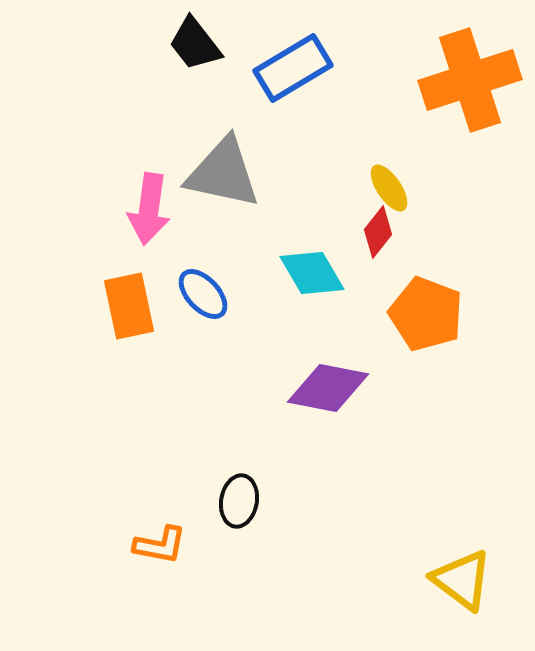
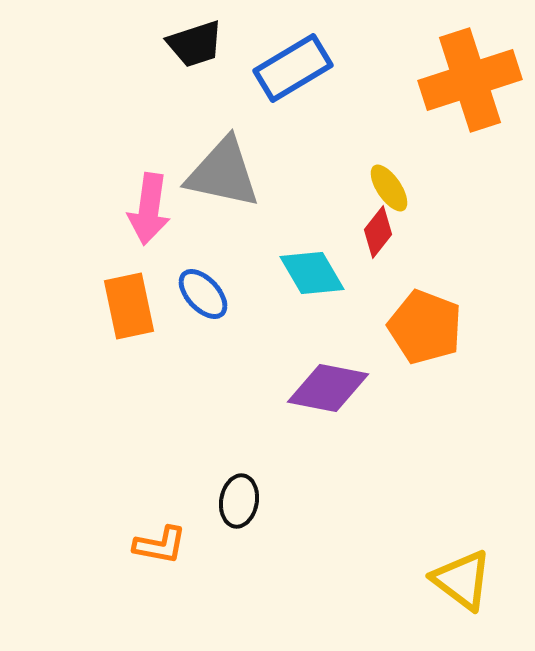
black trapezoid: rotated 70 degrees counterclockwise
orange pentagon: moved 1 px left, 13 px down
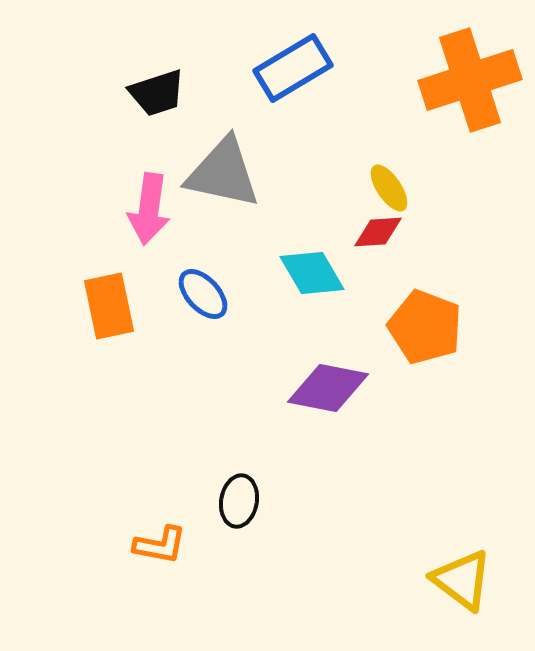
black trapezoid: moved 38 px left, 49 px down
red diamond: rotated 48 degrees clockwise
orange rectangle: moved 20 px left
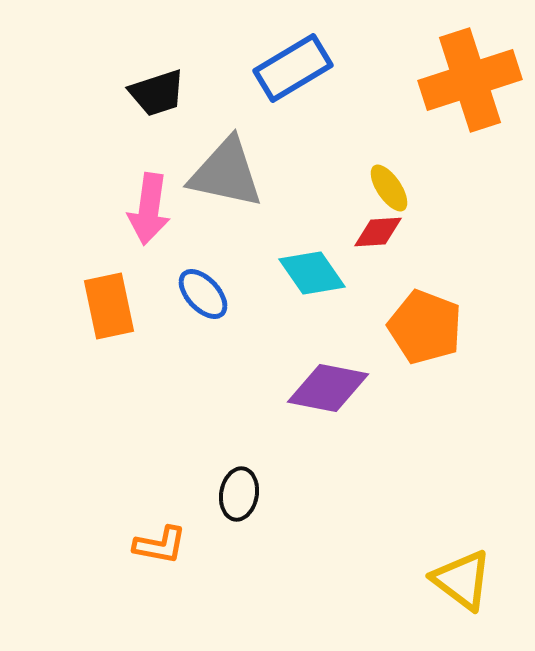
gray triangle: moved 3 px right
cyan diamond: rotated 4 degrees counterclockwise
black ellipse: moved 7 px up
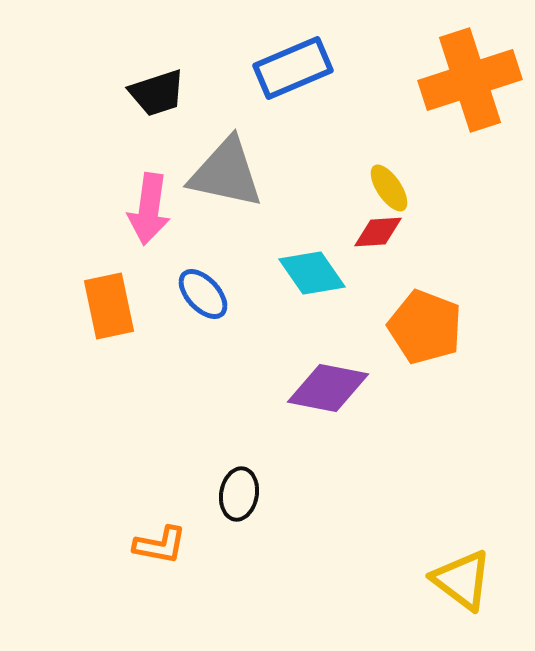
blue rectangle: rotated 8 degrees clockwise
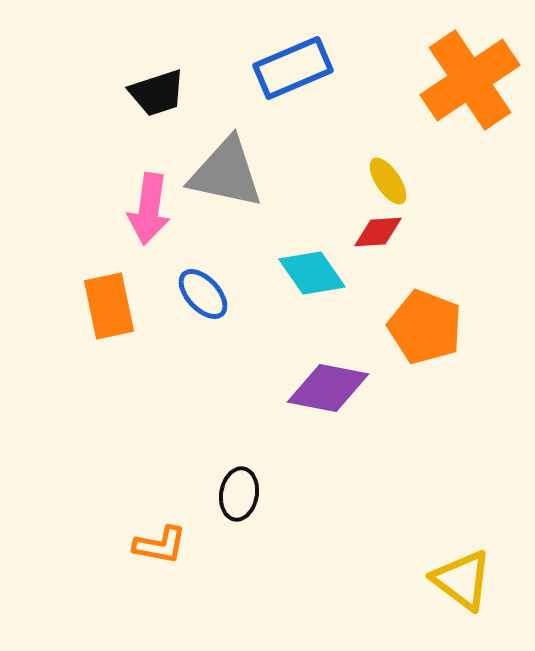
orange cross: rotated 16 degrees counterclockwise
yellow ellipse: moved 1 px left, 7 px up
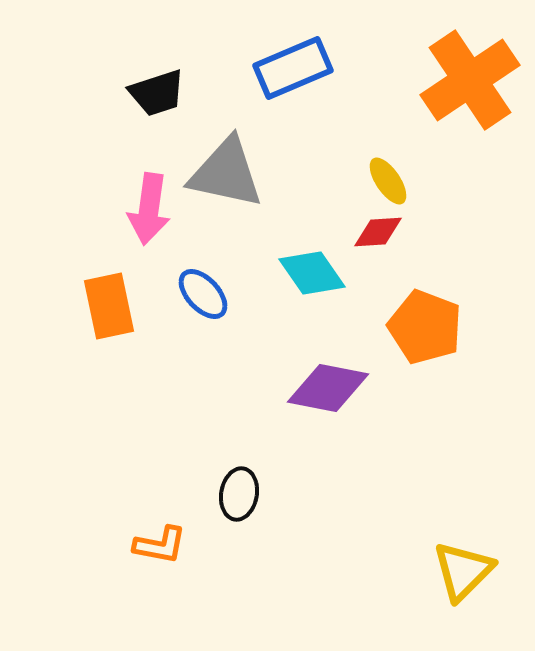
yellow triangle: moved 1 px right, 9 px up; rotated 38 degrees clockwise
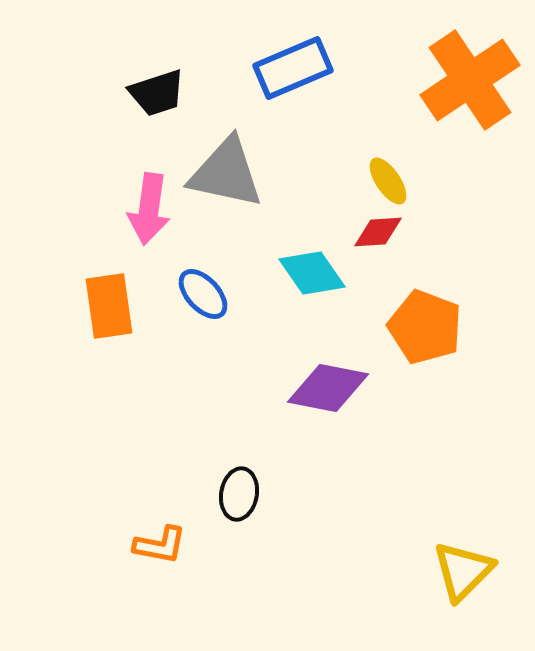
orange rectangle: rotated 4 degrees clockwise
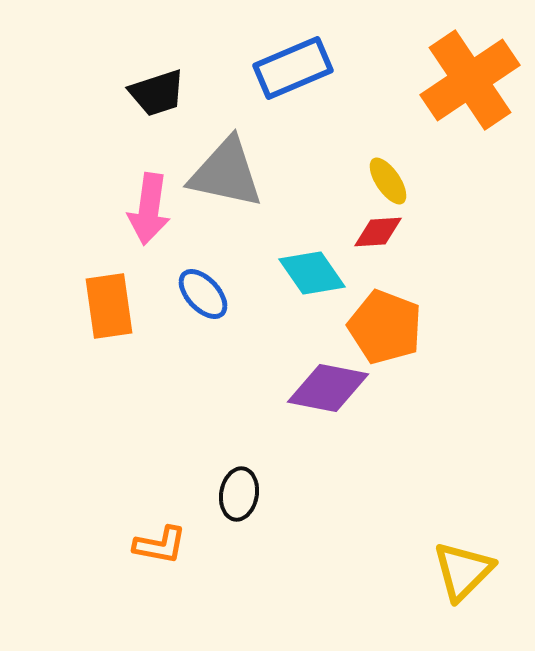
orange pentagon: moved 40 px left
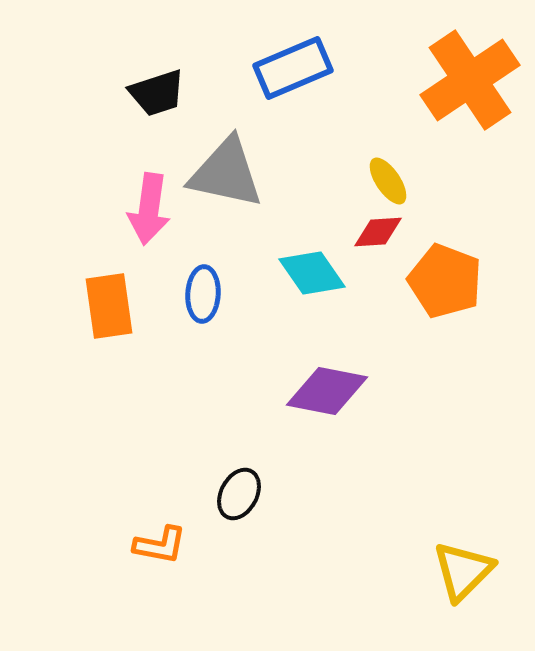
blue ellipse: rotated 46 degrees clockwise
orange pentagon: moved 60 px right, 46 px up
purple diamond: moved 1 px left, 3 px down
black ellipse: rotated 18 degrees clockwise
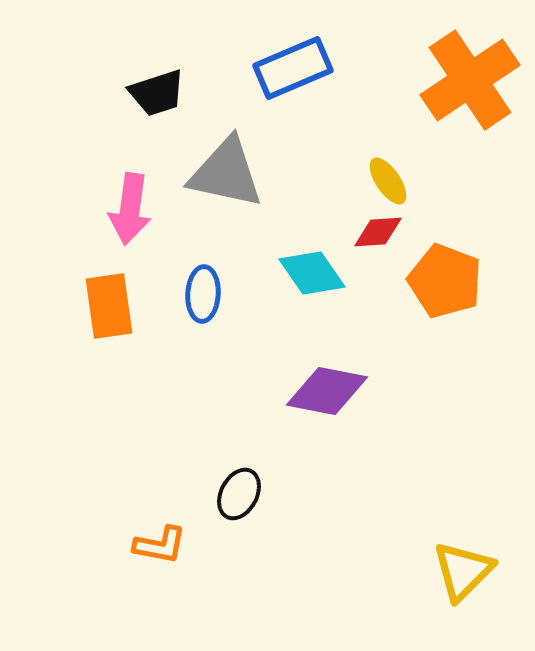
pink arrow: moved 19 px left
